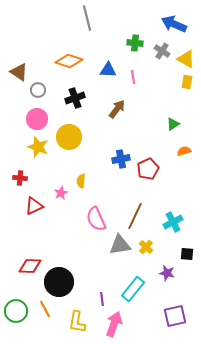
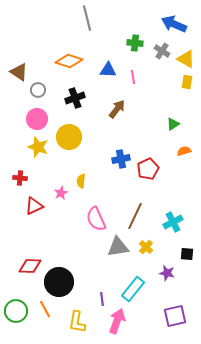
gray triangle: moved 2 px left, 2 px down
pink arrow: moved 3 px right, 3 px up
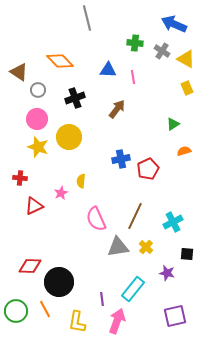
orange diamond: moved 9 px left; rotated 28 degrees clockwise
yellow rectangle: moved 6 px down; rotated 32 degrees counterclockwise
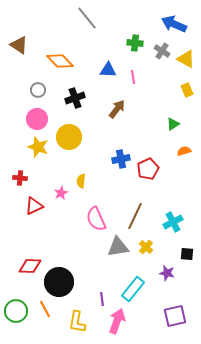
gray line: rotated 25 degrees counterclockwise
brown triangle: moved 27 px up
yellow rectangle: moved 2 px down
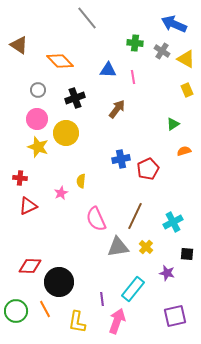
yellow circle: moved 3 px left, 4 px up
red triangle: moved 6 px left
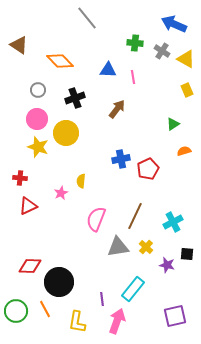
pink semicircle: rotated 45 degrees clockwise
purple star: moved 8 px up
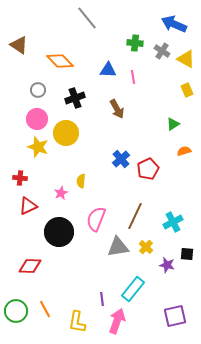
brown arrow: rotated 114 degrees clockwise
blue cross: rotated 30 degrees counterclockwise
black circle: moved 50 px up
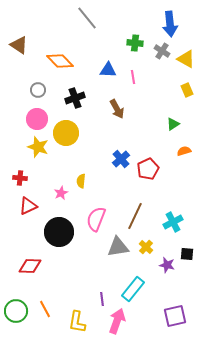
blue arrow: moved 4 px left; rotated 120 degrees counterclockwise
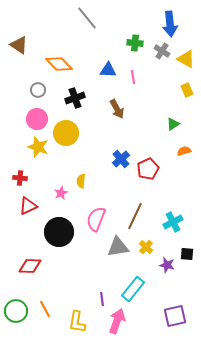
orange diamond: moved 1 px left, 3 px down
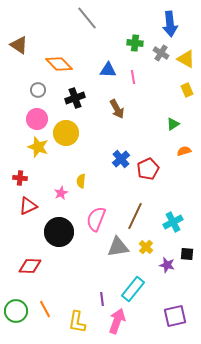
gray cross: moved 1 px left, 2 px down
